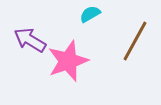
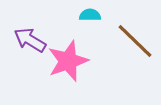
cyan semicircle: moved 1 px down; rotated 30 degrees clockwise
brown line: rotated 75 degrees counterclockwise
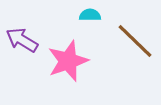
purple arrow: moved 8 px left
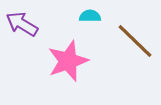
cyan semicircle: moved 1 px down
purple arrow: moved 16 px up
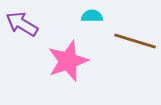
cyan semicircle: moved 2 px right
brown line: rotated 27 degrees counterclockwise
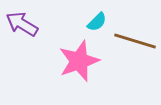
cyan semicircle: moved 5 px right, 6 px down; rotated 135 degrees clockwise
pink star: moved 11 px right
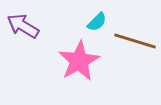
purple arrow: moved 1 px right, 2 px down
pink star: rotated 9 degrees counterclockwise
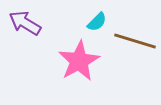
purple arrow: moved 2 px right, 3 px up
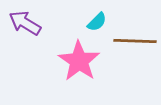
brown line: rotated 15 degrees counterclockwise
pink star: rotated 9 degrees counterclockwise
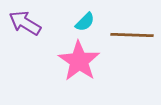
cyan semicircle: moved 12 px left
brown line: moved 3 px left, 6 px up
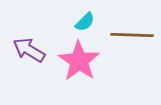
purple arrow: moved 4 px right, 27 px down
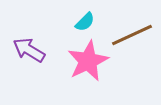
brown line: rotated 27 degrees counterclockwise
pink star: moved 9 px right; rotated 12 degrees clockwise
